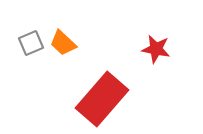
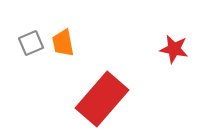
orange trapezoid: rotated 36 degrees clockwise
red star: moved 18 px right
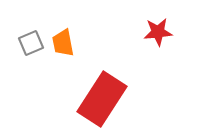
red star: moved 16 px left, 17 px up; rotated 16 degrees counterclockwise
red rectangle: rotated 8 degrees counterclockwise
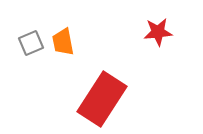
orange trapezoid: moved 1 px up
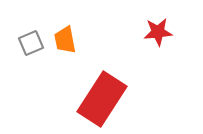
orange trapezoid: moved 2 px right, 2 px up
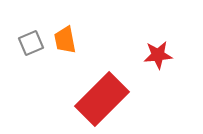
red star: moved 23 px down
red rectangle: rotated 12 degrees clockwise
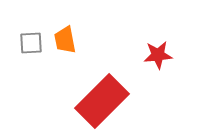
gray square: rotated 20 degrees clockwise
red rectangle: moved 2 px down
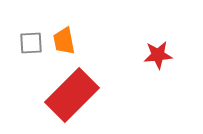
orange trapezoid: moved 1 px left, 1 px down
red rectangle: moved 30 px left, 6 px up
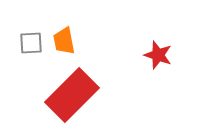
red star: rotated 24 degrees clockwise
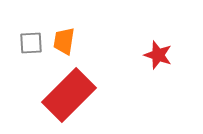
orange trapezoid: rotated 20 degrees clockwise
red rectangle: moved 3 px left
